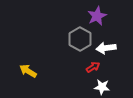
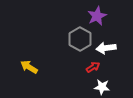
yellow arrow: moved 1 px right, 4 px up
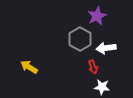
red arrow: rotated 104 degrees clockwise
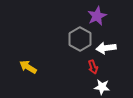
yellow arrow: moved 1 px left
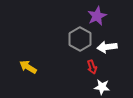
white arrow: moved 1 px right, 1 px up
red arrow: moved 1 px left
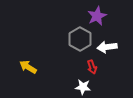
white star: moved 19 px left
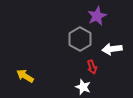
white arrow: moved 5 px right, 2 px down
yellow arrow: moved 3 px left, 9 px down
white star: rotated 14 degrees clockwise
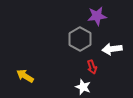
purple star: rotated 18 degrees clockwise
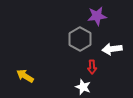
red arrow: rotated 16 degrees clockwise
